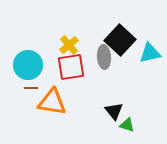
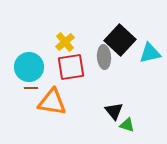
yellow cross: moved 4 px left, 3 px up
cyan circle: moved 1 px right, 2 px down
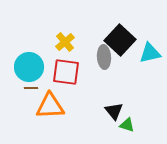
red square: moved 5 px left, 5 px down; rotated 16 degrees clockwise
orange triangle: moved 2 px left, 4 px down; rotated 12 degrees counterclockwise
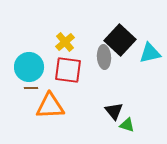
red square: moved 2 px right, 2 px up
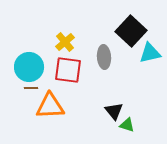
black square: moved 11 px right, 9 px up
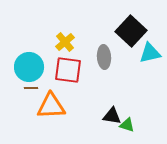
orange triangle: moved 1 px right
black triangle: moved 2 px left, 5 px down; rotated 42 degrees counterclockwise
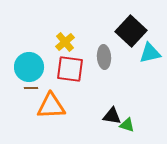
red square: moved 2 px right, 1 px up
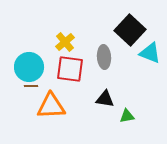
black square: moved 1 px left, 1 px up
cyan triangle: rotated 35 degrees clockwise
brown line: moved 2 px up
black triangle: moved 7 px left, 17 px up
green triangle: moved 9 px up; rotated 28 degrees counterclockwise
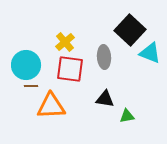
cyan circle: moved 3 px left, 2 px up
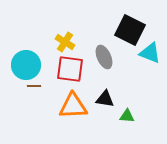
black square: rotated 16 degrees counterclockwise
yellow cross: rotated 18 degrees counterclockwise
gray ellipse: rotated 20 degrees counterclockwise
brown line: moved 3 px right
orange triangle: moved 22 px right
green triangle: rotated 14 degrees clockwise
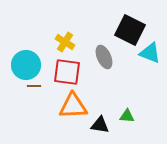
red square: moved 3 px left, 3 px down
black triangle: moved 5 px left, 26 px down
